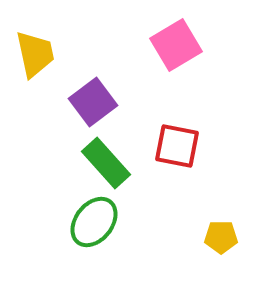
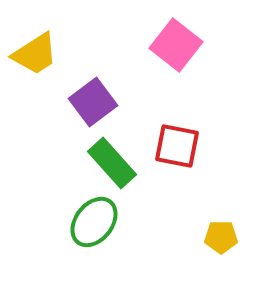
pink square: rotated 21 degrees counterclockwise
yellow trapezoid: rotated 69 degrees clockwise
green rectangle: moved 6 px right
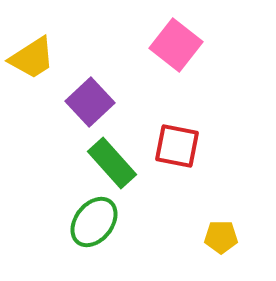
yellow trapezoid: moved 3 px left, 4 px down
purple square: moved 3 px left; rotated 6 degrees counterclockwise
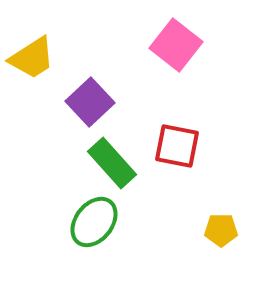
yellow pentagon: moved 7 px up
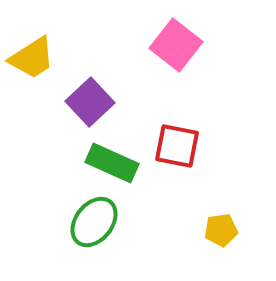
green rectangle: rotated 24 degrees counterclockwise
yellow pentagon: rotated 8 degrees counterclockwise
